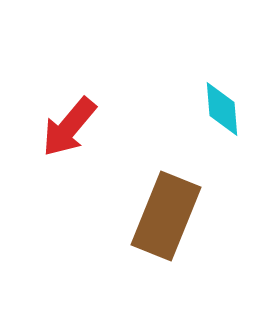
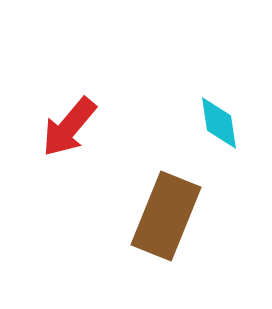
cyan diamond: moved 3 px left, 14 px down; rotated 4 degrees counterclockwise
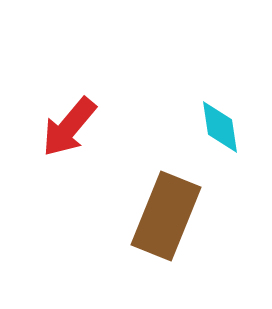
cyan diamond: moved 1 px right, 4 px down
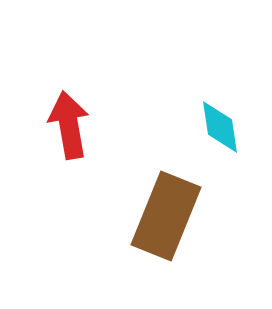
red arrow: moved 2 px up; rotated 130 degrees clockwise
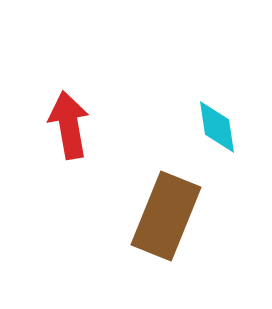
cyan diamond: moved 3 px left
